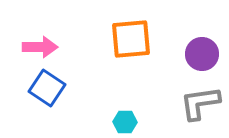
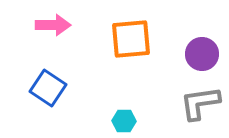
pink arrow: moved 13 px right, 22 px up
blue square: moved 1 px right
cyan hexagon: moved 1 px left, 1 px up
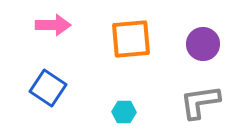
purple circle: moved 1 px right, 10 px up
gray L-shape: moved 1 px up
cyan hexagon: moved 9 px up
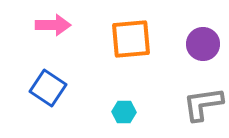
gray L-shape: moved 3 px right, 2 px down
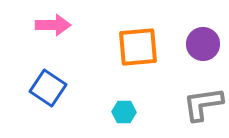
orange square: moved 7 px right, 8 px down
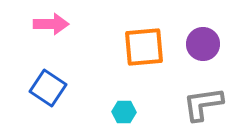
pink arrow: moved 2 px left, 1 px up
orange square: moved 6 px right
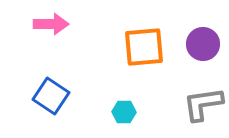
blue square: moved 3 px right, 8 px down
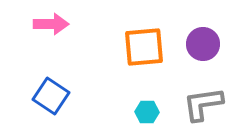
cyan hexagon: moved 23 px right
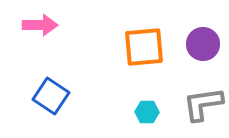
pink arrow: moved 11 px left, 1 px down
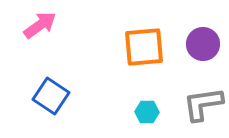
pink arrow: rotated 36 degrees counterclockwise
